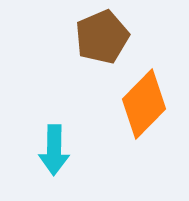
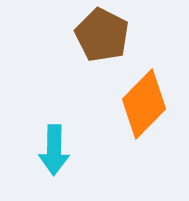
brown pentagon: moved 2 px up; rotated 22 degrees counterclockwise
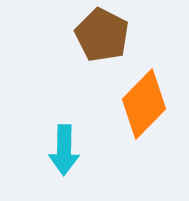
cyan arrow: moved 10 px right
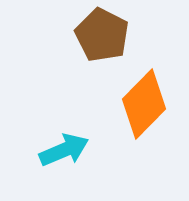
cyan arrow: rotated 114 degrees counterclockwise
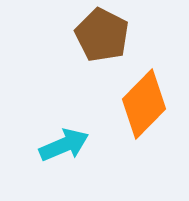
cyan arrow: moved 5 px up
